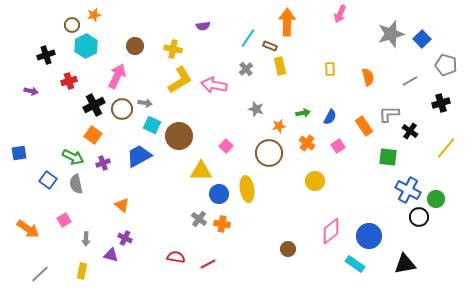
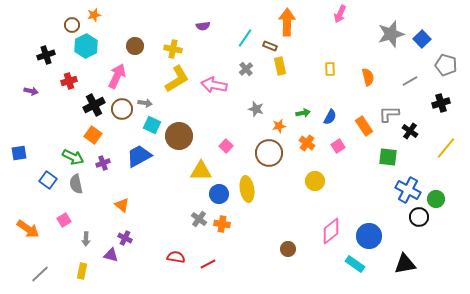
cyan line at (248, 38): moved 3 px left
yellow L-shape at (180, 80): moved 3 px left, 1 px up
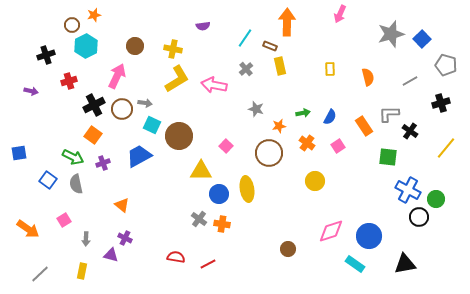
pink diamond at (331, 231): rotated 20 degrees clockwise
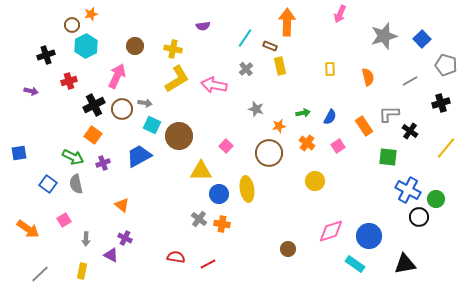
orange star at (94, 15): moved 3 px left, 1 px up
gray star at (391, 34): moved 7 px left, 2 px down
blue square at (48, 180): moved 4 px down
purple triangle at (111, 255): rotated 14 degrees clockwise
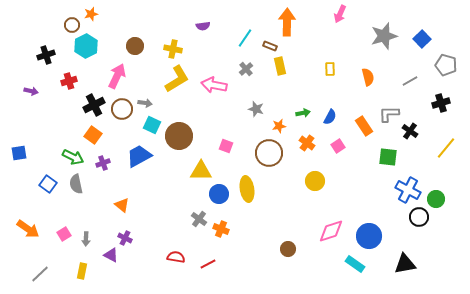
pink square at (226, 146): rotated 24 degrees counterclockwise
pink square at (64, 220): moved 14 px down
orange cross at (222, 224): moved 1 px left, 5 px down; rotated 14 degrees clockwise
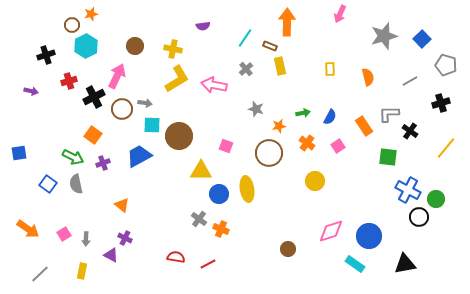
black cross at (94, 105): moved 8 px up
cyan square at (152, 125): rotated 24 degrees counterclockwise
